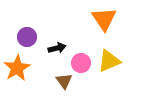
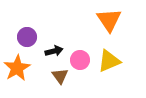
orange triangle: moved 5 px right, 1 px down
black arrow: moved 3 px left, 3 px down
pink circle: moved 1 px left, 3 px up
brown triangle: moved 4 px left, 5 px up
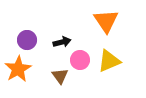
orange triangle: moved 3 px left, 1 px down
purple circle: moved 3 px down
black arrow: moved 8 px right, 9 px up
orange star: moved 1 px right, 1 px down
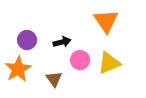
yellow triangle: moved 2 px down
brown triangle: moved 6 px left, 3 px down
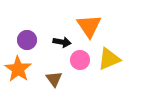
orange triangle: moved 17 px left, 5 px down
black arrow: rotated 24 degrees clockwise
yellow triangle: moved 4 px up
orange star: rotated 8 degrees counterclockwise
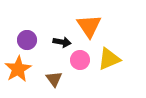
orange star: rotated 8 degrees clockwise
